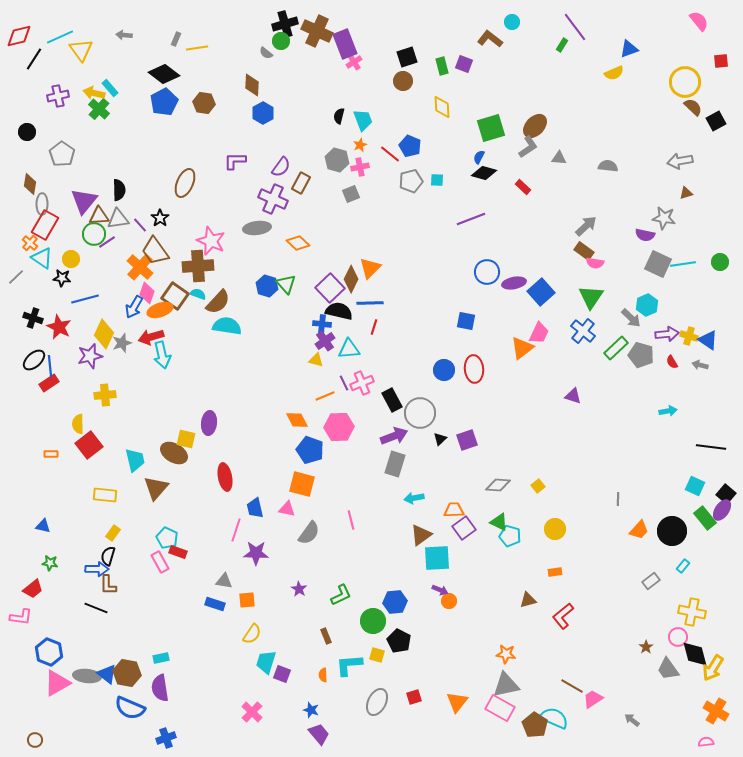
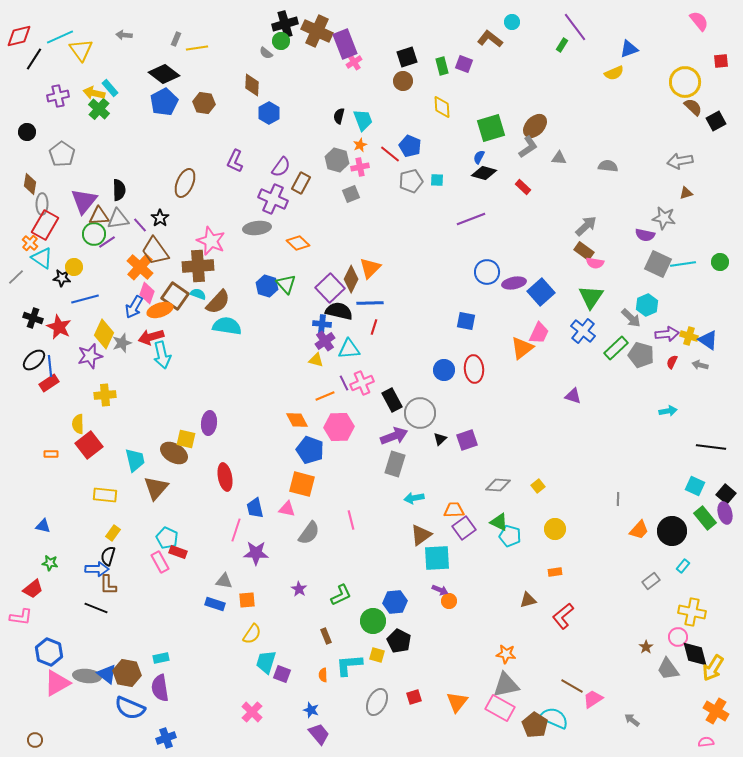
blue hexagon at (263, 113): moved 6 px right
purple L-shape at (235, 161): rotated 65 degrees counterclockwise
yellow circle at (71, 259): moved 3 px right, 8 px down
red semicircle at (672, 362): rotated 56 degrees clockwise
purple ellipse at (722, 510): moved 3 px right, 3 px down; rotated 50 degrees counterclockwise
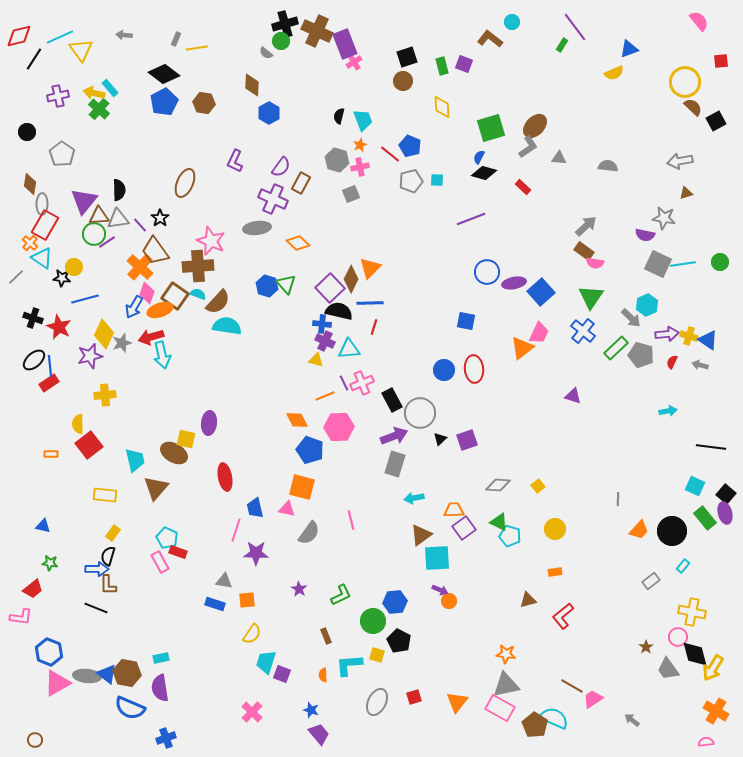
purple cross at (325, 341): rotated 30 degrees counterclockwise
orange square at (302, 484): moved 3 px down
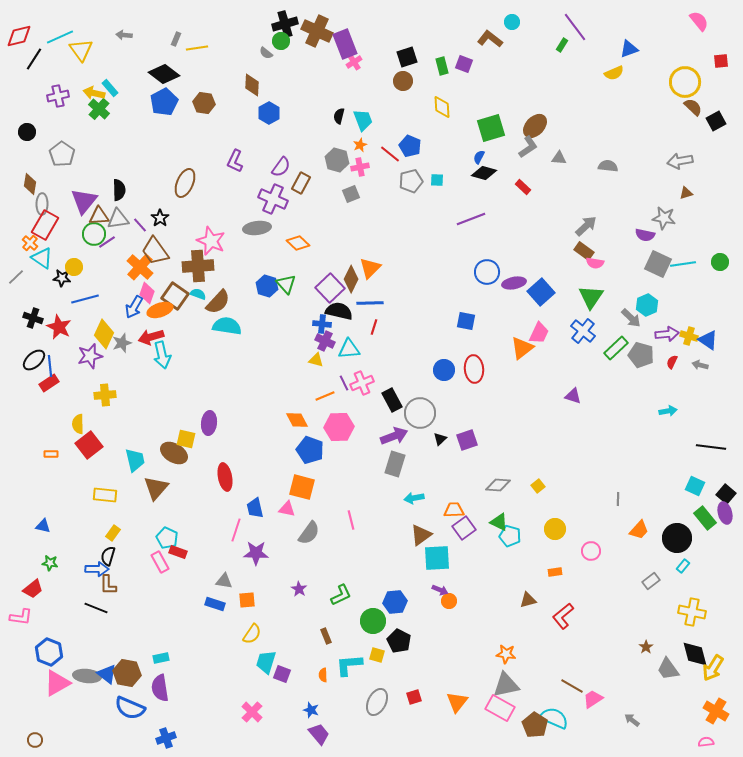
black circle at (672, 531): moved 5 px right, 7 px down
pink circle at (678, 637): moved 87 px left, 86 px up
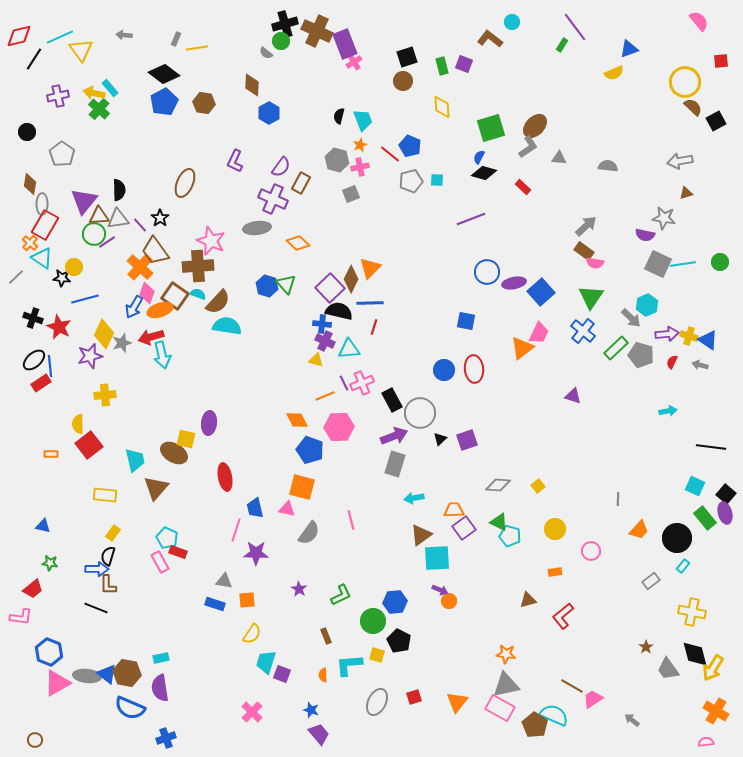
red rectangle at (49, 383): moved 8 px left
cyan semicircle at (554, 718): moved 3 px up
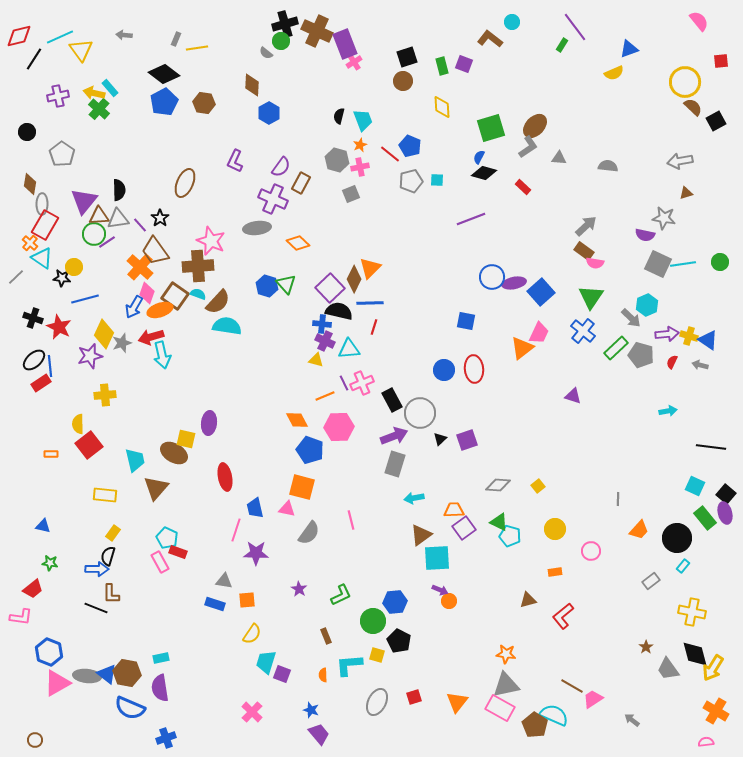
blue circle at (487, 272): moved 5 px right, 5 px down
brown diamond at (351, 279): moved 3 px right
brown L-shape at (108, 585): moved 3 px right, 9 px down
